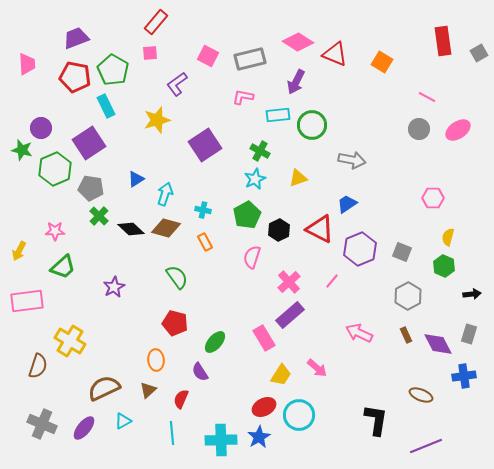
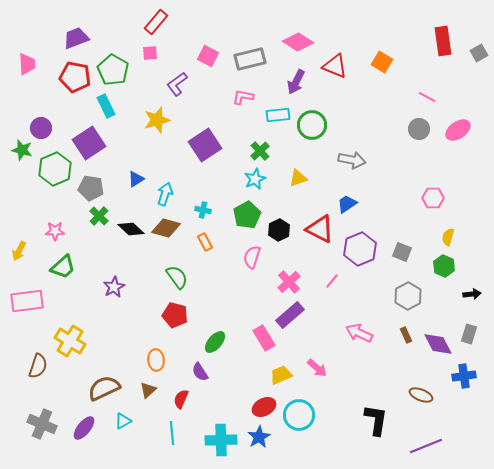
red triangle at (335, 54): moved 12 px down
green cross at (260, 151): rotated 18 degrees clockwise
red pentagon at (175, 323): moved 8 px up
yellow trapezoid at (281, 375): rotated 145 degrees counterclockwise
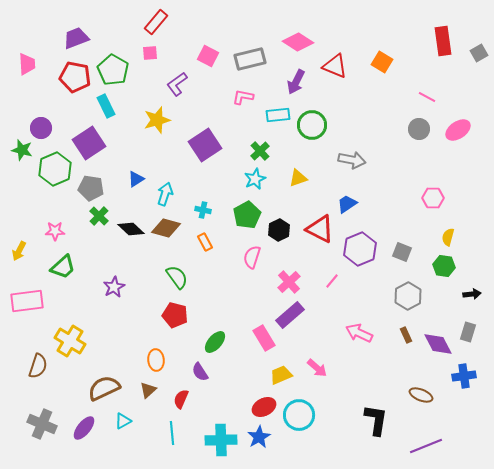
green hexagon at (444, 266): rotated 15 degrees counterclockwise
gray rectangle at (469, 334): moved 1 px left, 2 px up
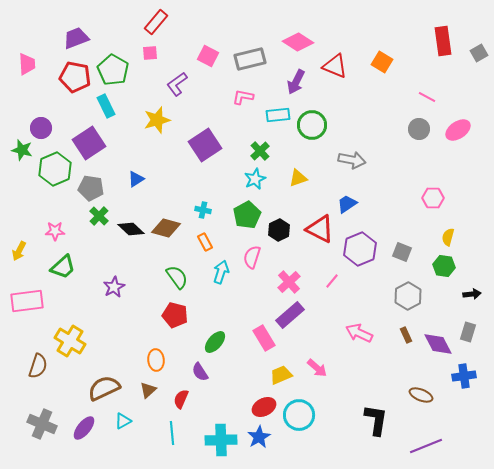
cyan arrow at (165, 194): moved 56 px right, 78 px down
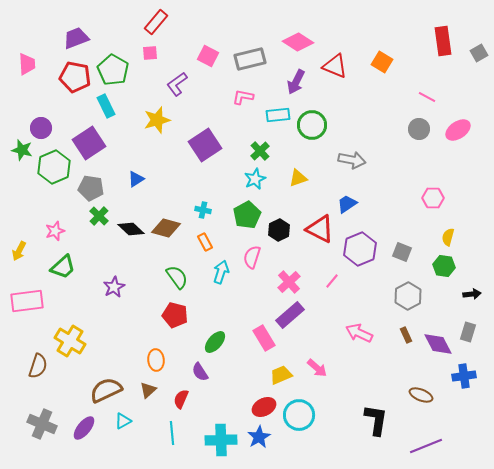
green hexagon at (55, 169): moved 1 px left, 2 px up
pink star at (55, 231): rotated 18 degrees counterclockwise
brown semicircle at (104, 388): moved 2 px right, 2 px down
